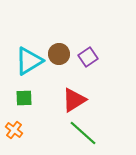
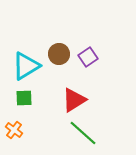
cyan triangle: moved 3 px left, 5 px down
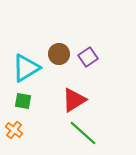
cyan triangle: moved 2 px down
green square: moved 1 px left, 3 px down; rotated 12 degrees clockwise
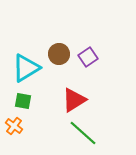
orange cross: moved 4 px up
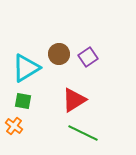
green line: rotated 16 degrees counterclockwise
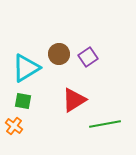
green line: moved 22 px right, 9 px up; rotated 36 degrees counterclockwise
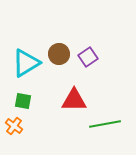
cyan triangle: moved 5 px up
red triangle: rotated 32 degrees clockwise
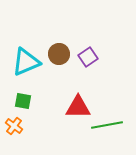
cyan triangle: moved 1 px up; rotated 8 degrees clockwise
red triangle: moved 4 px right, 7 px down
green line: moved 2 px right, 1 px down
